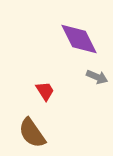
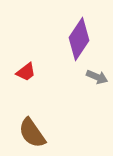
purple diamond: rotated 60 degrees clockwise
red trapezoid: moved 19 px left, 19 px up; rotated 85 degrees clockwise
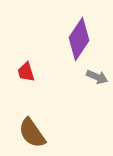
red trapezoid: rotated 110 degrees clockwise
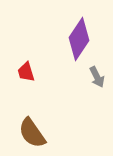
gray arrow: rotated 40 degrees clockwise
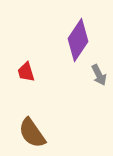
purple diamond: moved 1 px left, 1 px down
gray arrow: moved 2 px right, 2 px up
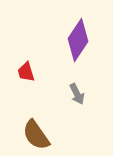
gray arrow: moved 22 px left, 19 px down
brown semicircle: moved 4 px right, 2 px down
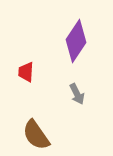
purple diamond: moved 2 px left, 1 px down
red trapezoid: rotated 20 degrees clockwise
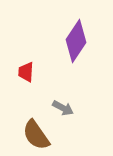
gray arrow: moved 14 px left, 14 px down; rotated 35 degrees counterclockwise
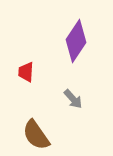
gray arrow: moved 10 px right, 9 px up; rotated 20 degrees clockwise
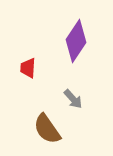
red trapezoid: moved 2 px right, 4 px up
brown semicircle: moved 11 px right, 6 px up
